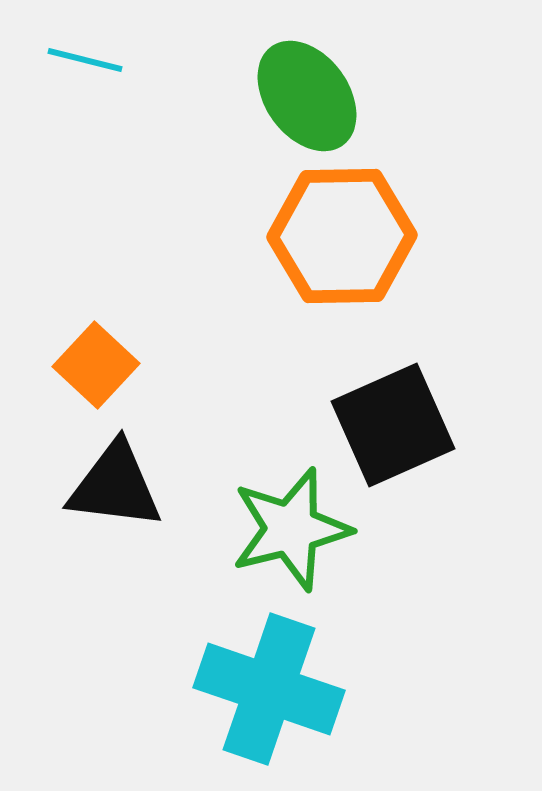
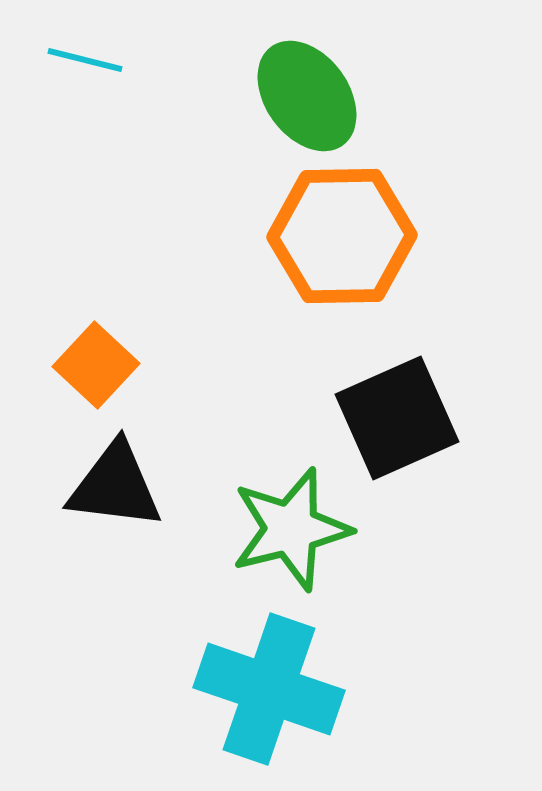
black square: moved 4 px right, 7 px up
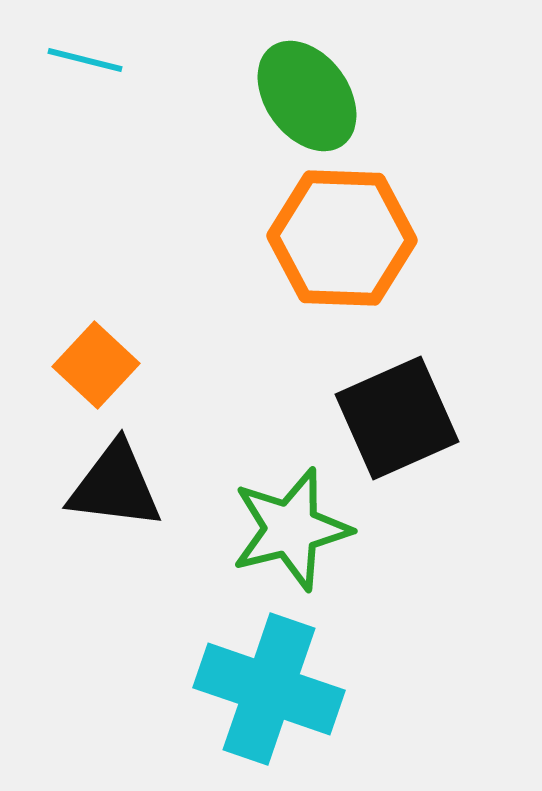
orange hexagon: moved 2 px down; rotated 3 degrees clockwise
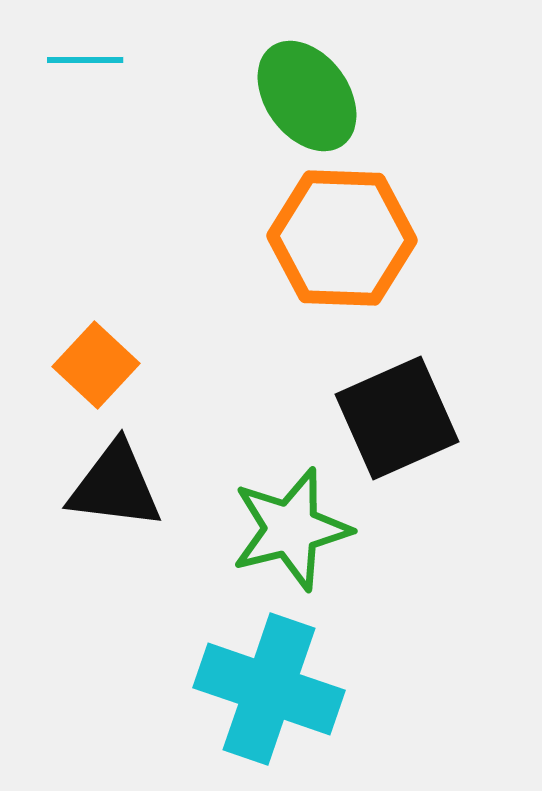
cyan line: rotated 14 degrees counterclockwise
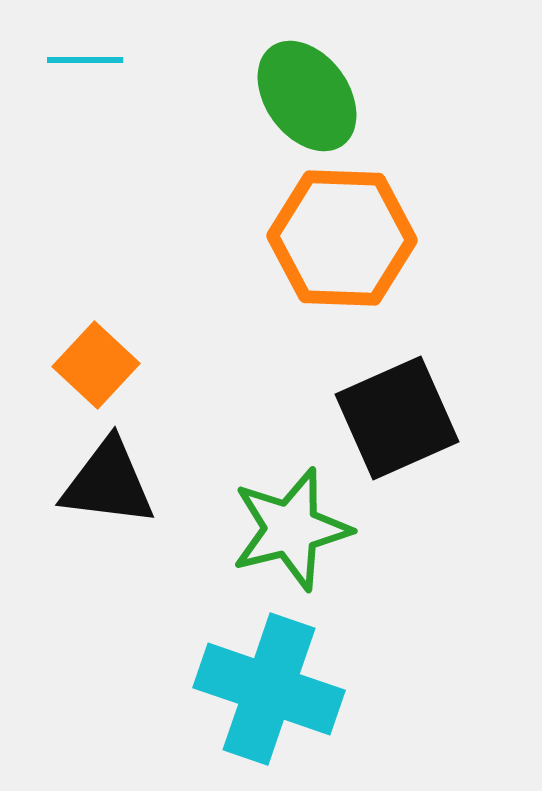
black triangle: moved 7 px left, 3 px up
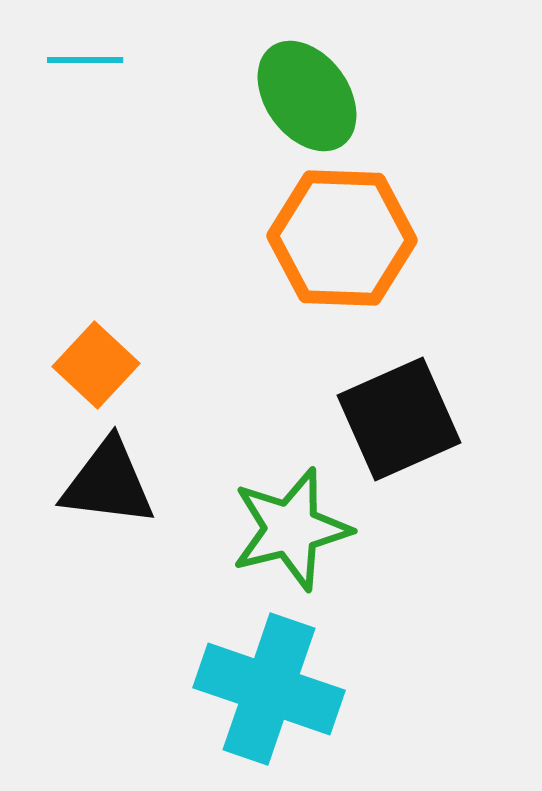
black square: moved 2 px right, 1 px down
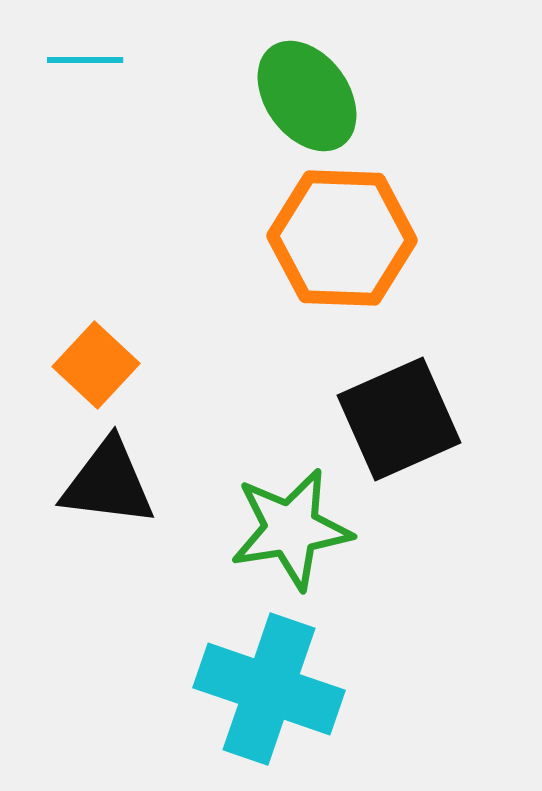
green star: rotated 5 degrees clockwise
